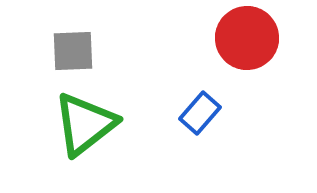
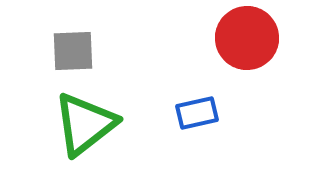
blue rectangle: moved 3 px left; rotated 36 degrees clockwise
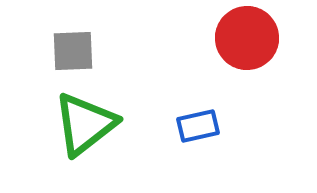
blue rectangle: moved 1 px right, 13 px down
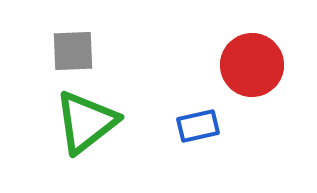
red circle: moved 5 px right, 27 px down
green triangle: moved 1 px right, 2 px up
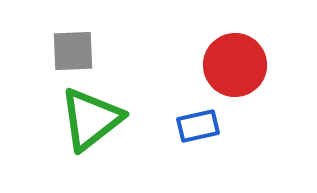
red circle: moved 17 px left
green triangle: moved 5 px right, 3 px up
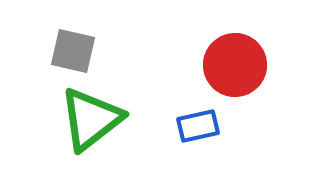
gray square: rotated 15 degrees clockwise
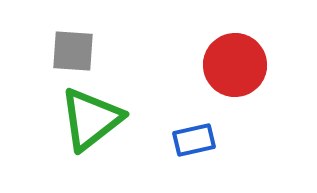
gray square: rotated 9 degrees counterclockwise
blue rectangle: moved 4 px left, 14 px down
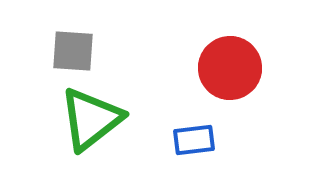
red circle: moved 5 px left, 3 px down
blue rectangle: rotated 6 degrees clockwise
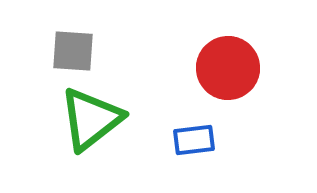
red circle: moved 2 px left
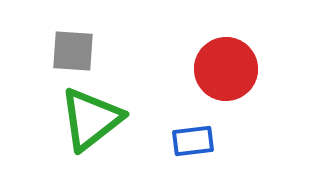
red circle: moved 2 px left, 1 px down
blue rectangle: moved 1 px left, 1 px down
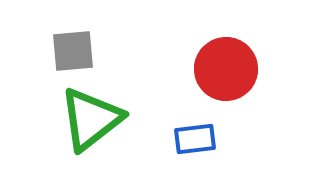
gray square: rotated 9 degrees counterclockwise
blue rectangle: moved 2 px right, 2 px up
